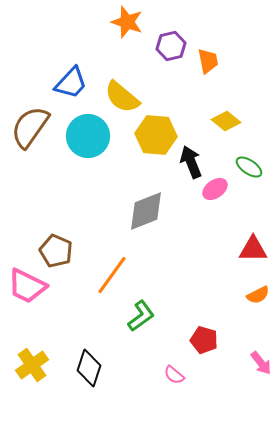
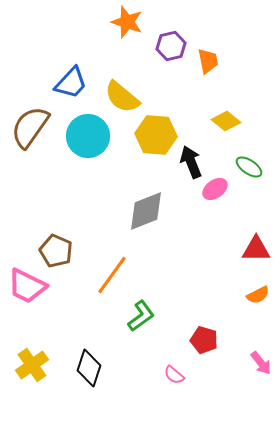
red triangle: moved 3 px right
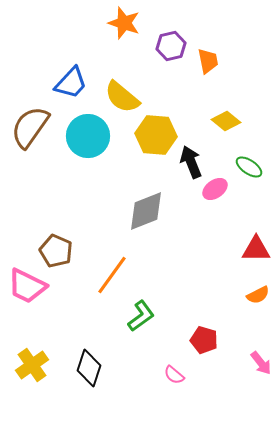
orange star: moved 3 px left, 1 px down
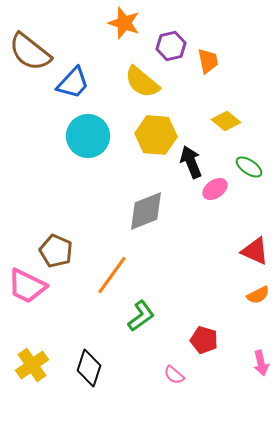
blue trapezoid: moved 2 px right
yellow semicircle: moved 20 px right, 15 px up
brown semicircle: moved 75 px up; rotated 87 degrees counterclockwise
red triangle: moved 1 px left, 2 px down; rotated 24 degrees clockwise
pink arrow: rotated 25 degrees clockwise
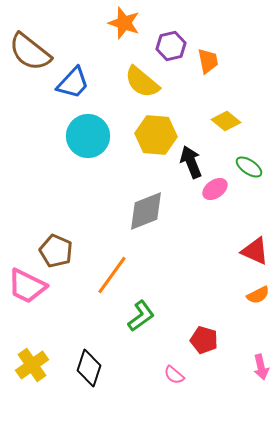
pink arrow: moved 4 px down
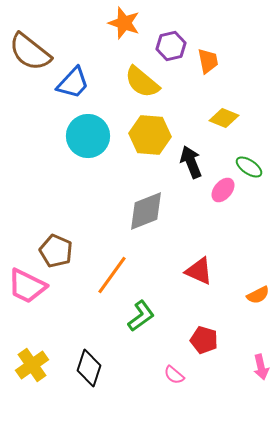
yellow diamond: moved 2 px left, 3 px up; rotated 16 degrees counterclockwise
yellow hexagon: moved 6 px left
pink ellipse: moved 8 px right, 1 px down; rotated 15 degrees counterclockwise
red triangle: moved 56 px left, 20 px down
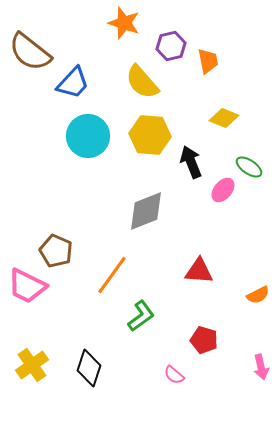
yellow semicircle: rotated 9 degrees clockwise
red triangle: rotated 20 degrees counterclockwise
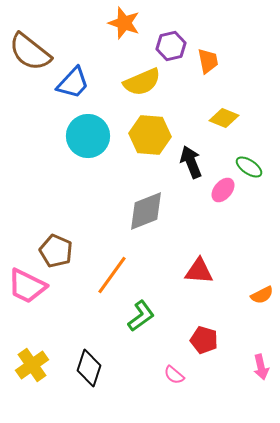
yellow semicircle: rotated 72 degrees counterclockwise
orange semicircle: moved 4 px right
